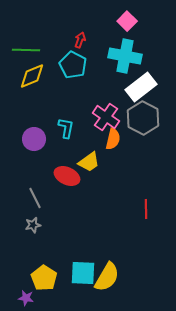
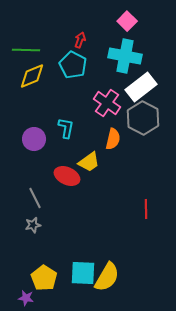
pink cross: moved 1 px right, 14 px up
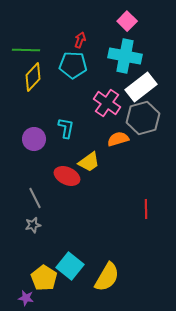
cyan pentagon: rotated 24 degrees counterclockwise
yellow diamond: moved 1 px right, 1 px down; rotated 24 degrees counterclockwise
gray hexagon: rotated 16 degrees clockwise
orange semicircle: moved 5 px right; rotated 120 degrees counterclockwise
cyan square: moved 13 px left, 7 px up; rotated 36 degrees clockwise
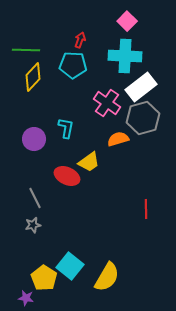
cyan cross: rotated 8 degrees counterclockwise
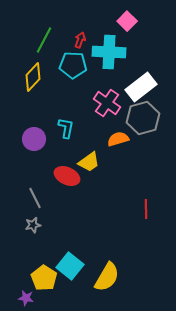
green line: moved 18 px right, 10 px up; rotated 64 degrees counterclockwise
cyan cross: moved 16 px left, 4 px up
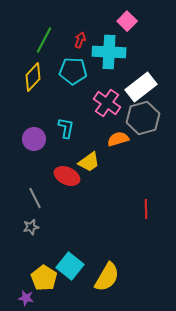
cyan pentagon: moved 6 px down
gray star: moved 2 px left, 2 px down
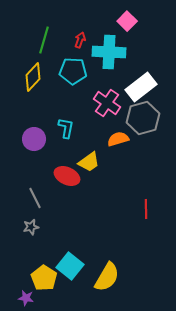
green line: rotated 12 degrees counterclockwise
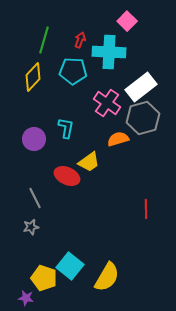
yellow pentagon: rotated 15 degrees counterclockwise
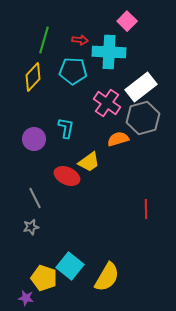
red arrow: rotated 77 degrees clockwise
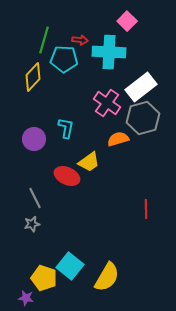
cyan pentagon: moved 9 px left, 12 px up
gray star: moved 1 px right, 3 px up
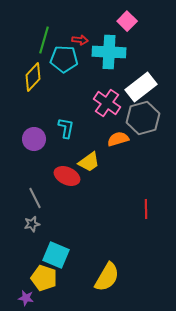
cyan square: moved 14 px left, 11 px up; rotated 16 degrees counterclockwise
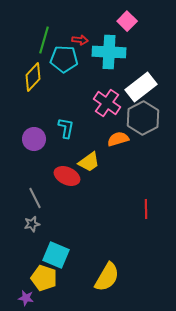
gray hexagon: rotated 12 degrees counterclockwise
